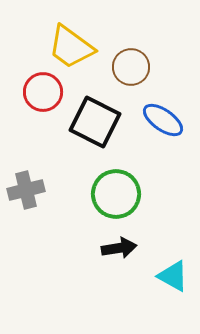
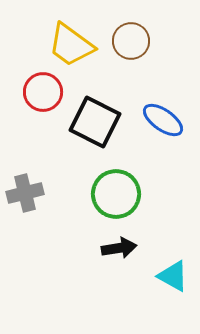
yellow trapezoid: moved 2 px up
brown circle: moved 26 px up
gray cross: moved 1 px left, 3 px down
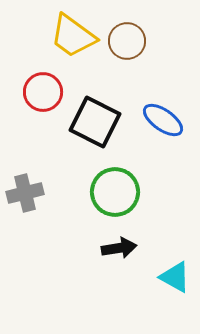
brown circle: moved 4 px left
yellow trapezoid: moved 2 px right, 9 px up
green circle: moved 1 px left, 2 px up
cyan triangle: moved 2 px right, 1 px down
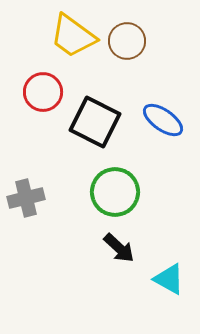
gray cross: moved 1 px right, 5 px down
black arrow: rotated 52 degrees clockwise
cyan triangle: moved 6 px left, 2 px down
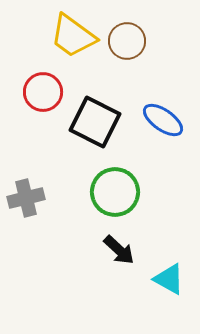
black arrow: moved 2 px down
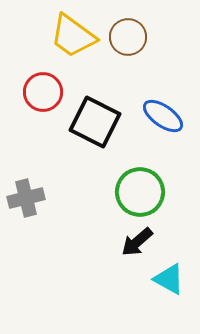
brown circle: moved 1 px right, 4 px up
blue ellipse: moved 4 px up
green circle: moved 25 px right
black arrow: moved 18 px right, 8 px up; rotated 96 degrees clockwise
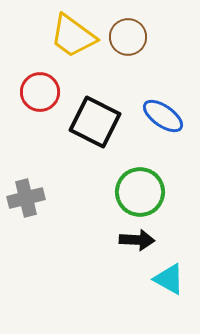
red circle: moved 3 px left
black arrow: moved 2 px up; rotated 136 degrees counterclockwise
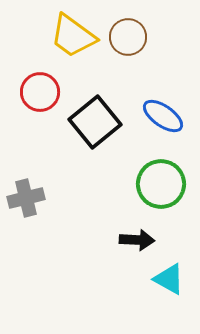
black square: rotated 24 degrees clockwise
green circle: moved 21 px right, 8 px up
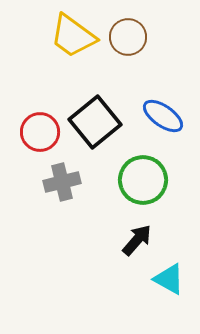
red circle: moved 40 px down
green circle: moved 18 px left, 4 px up
gray cross: moved 36 px right, 16 px up
black arrow: rotated 52 degrees counterclockwise
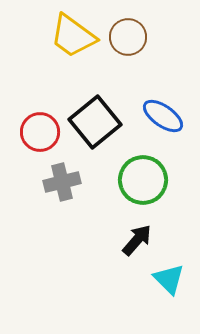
cyan triangle: rotated 16 degrees clockwise
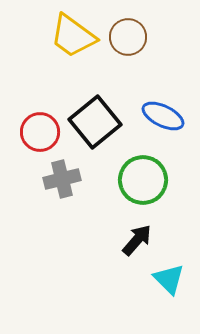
blue ellipse: rotated 9 degrees counterclockwise
gray cross: moved 3 px up
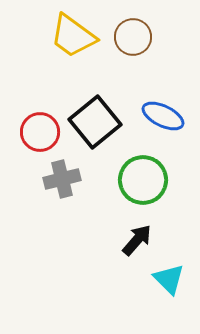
brown circle: moved 5 px right
